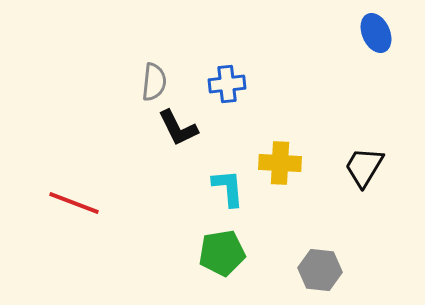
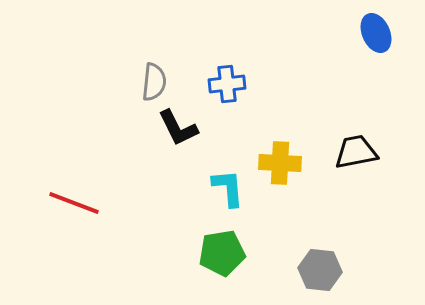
black trapezoid: moved 8 px left, 15 px up; rotated 48 degrees clockwise
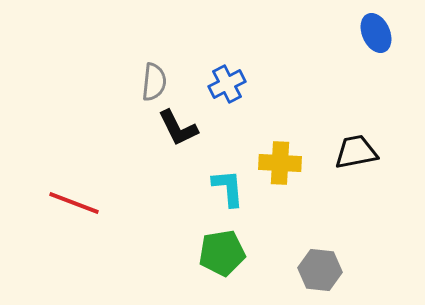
blue cross: rotated 21 degrees counterclockwise
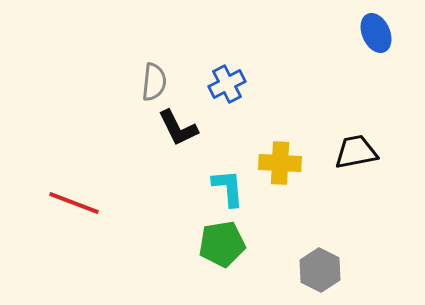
green pentagon: moved 9 px up
gray hexagon: rotated 21 degrees clockwise
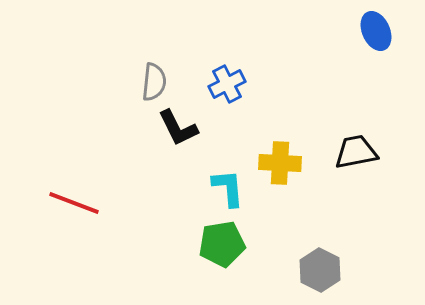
blue ellipse: moved 2 px up
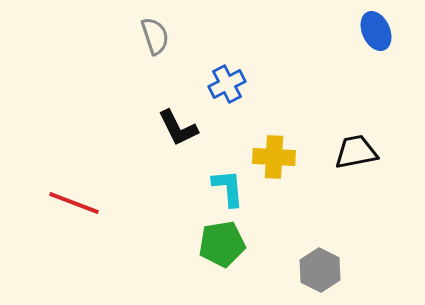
gray semicircle: moved 1 px right, 46 px up; rotated 24 degrees counterclockwise
yellow cross: moved 6 px left, 6 px up
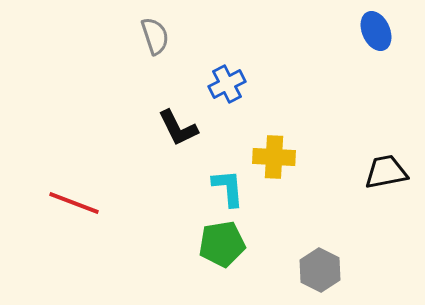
black trapezoid: moved 30 px right, 20 px down
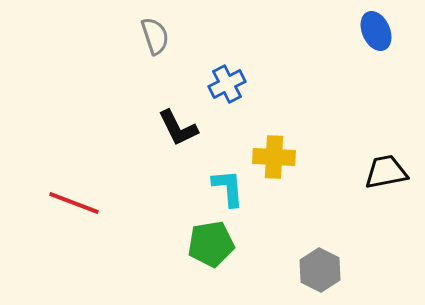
green pentagon: moved 11 px left
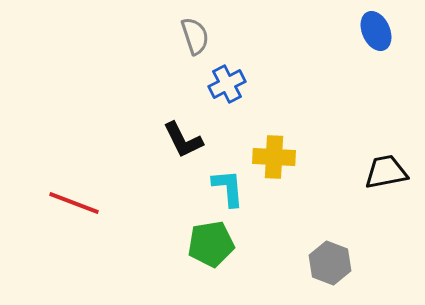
gray semicircle: moved 40 px right
black L-shape: moved 5 px right, 12 px down
gray hexagon: moved 10 px right, 7 px up; rotated 6 degrees counterclockwise
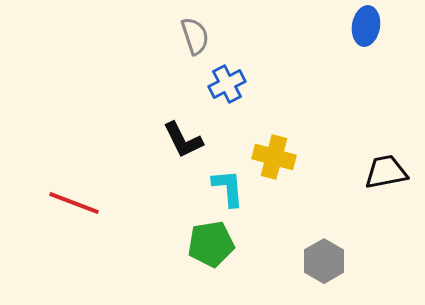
blue ellipse: moved 10 px left, 5 px up; rotated 33 degrees clockwise
yellow cross: rotated 12 degrees clockwise
gray hexagon: moved 6 px left, 2 px up; rotated 9 degrees clockwise
